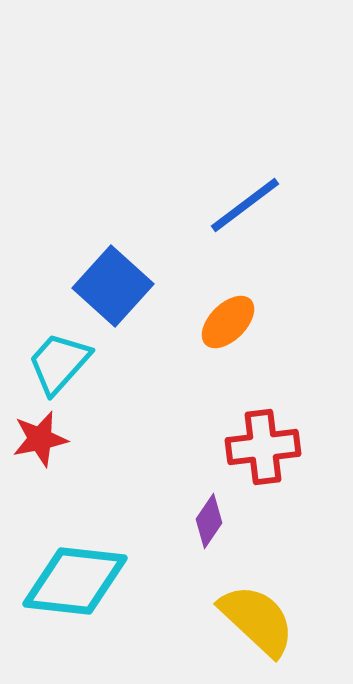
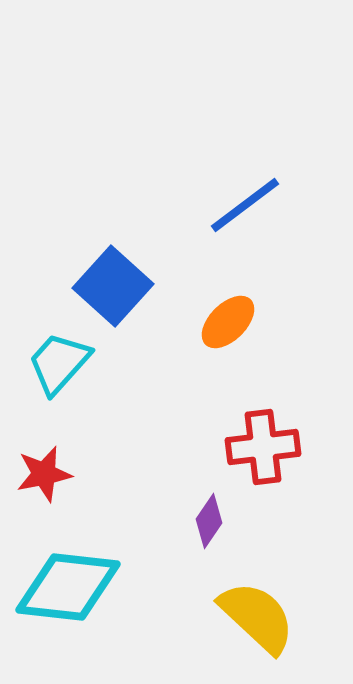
red star: moved 4 px right, 35 px down
cyan diamond: moved 7 px left, 6 px down
yellow semicircle: moved 3 px up
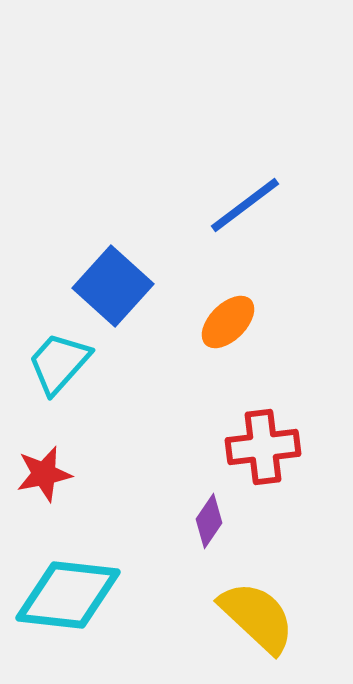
cyan diamond: moved 8 px down
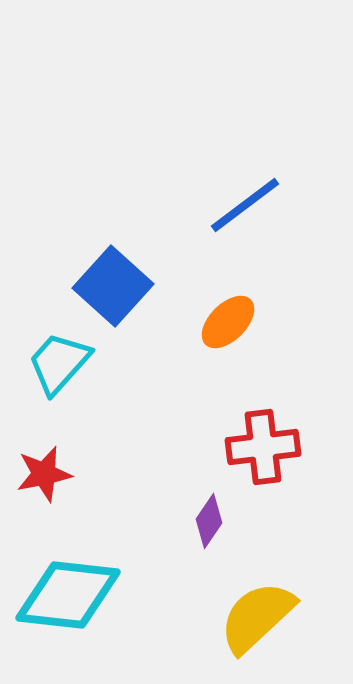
yellow semicircle: rotated 86 degrees counterclockwise
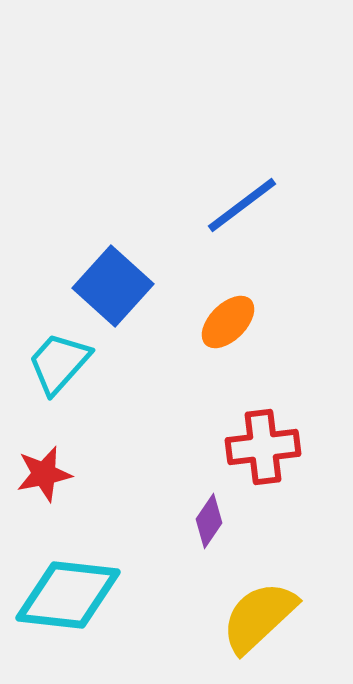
blue line: moved 3 px left
yellow semicircle: moved 2 px right
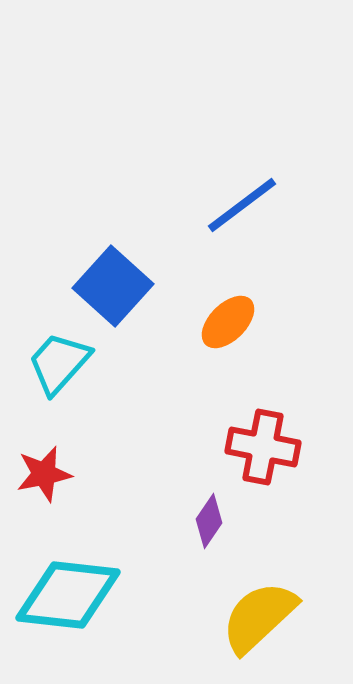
red cross: rotated 18 degrees clockwise
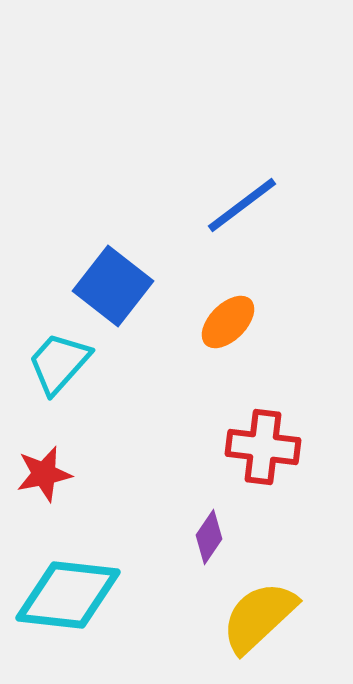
blue square: rotated 4 degrees counterclockwise
red cross: rotated 4 degrees counterclockwise
purple diamond: moved 16 px down
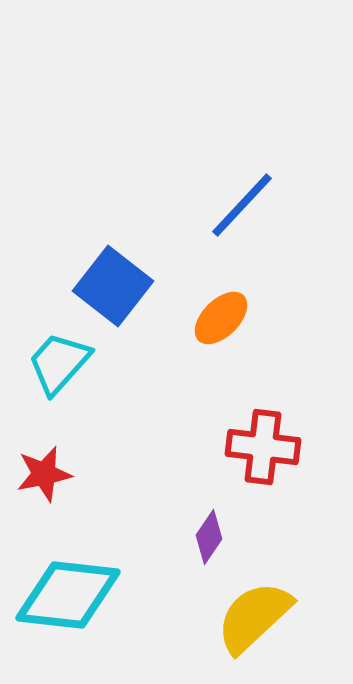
blue line: rotated 10 degrees counterclockwise
orange ellipse: moved 7 px left, 4 px up
yellow semicircle: moved 5 px left
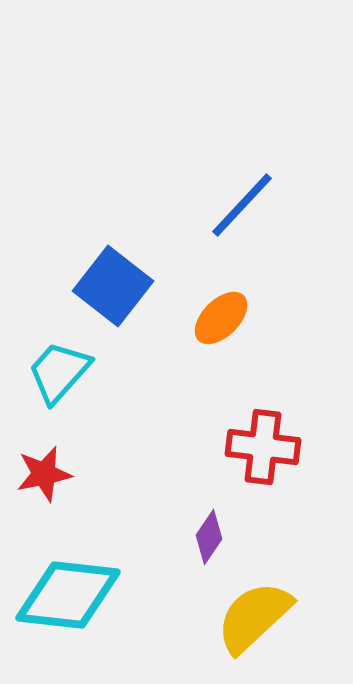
cyan trapezoid: moved 9 px down
